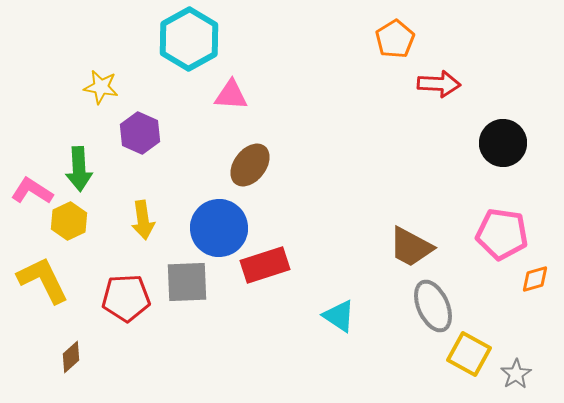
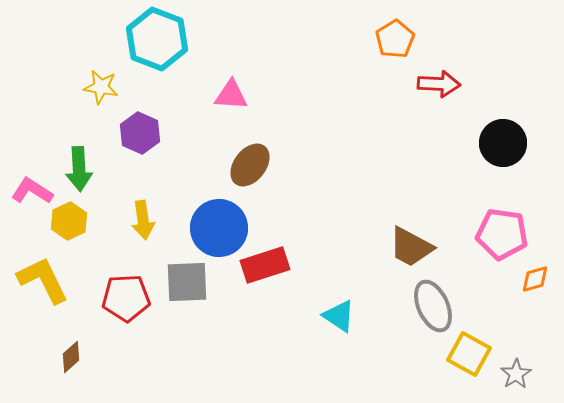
cyan hexagon: moved 32 px left; rotated 10 degrees counterclockwise
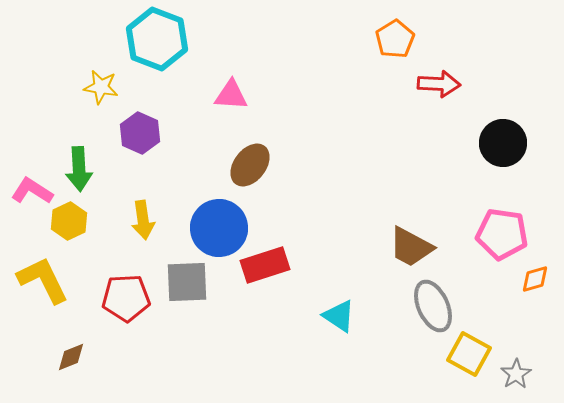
brown diamond: rotated 20 degrees clockwise
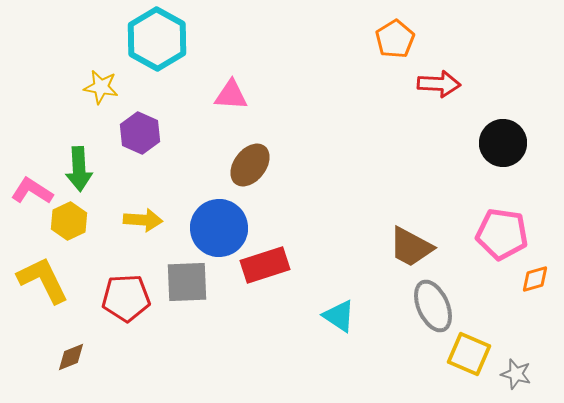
cyan hexagon: rotated 8 degrees clockwise
yellow arrow: rotated 78 degrees counterclockwise
yellow square: rotated 6 degrees counterclockwise
gray star: rotated 24 degrees counterclockwise
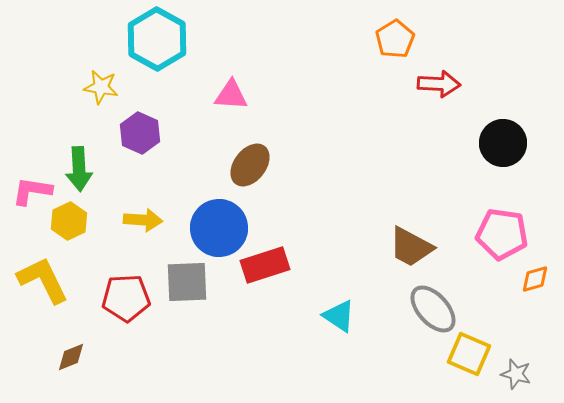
pink L-shape: rotated 24 degrees counterclockwise
gray ellipse: moved 3 px down; rotated 18 degrees counterclockwise
